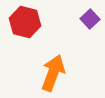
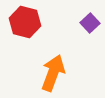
purple square: moved 4 px down
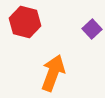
purple square: moved 2 px right, 6 px down
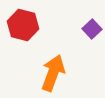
red hexagon: moved 2 px left, 3 px down
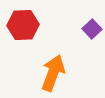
red hexagon: rotated 16 degrees counterclockwise
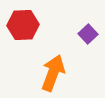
purple square: moved 4 px left, 5 px down
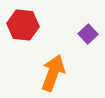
red hexagon: rotated 8 degrees clockwise
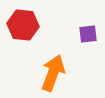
purple square: rotated 36 degrees clockwise
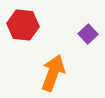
purple square: rotated 36 degrees counterclockwise
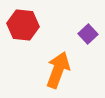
orange arrow: moved 5 px right, 3 px up
